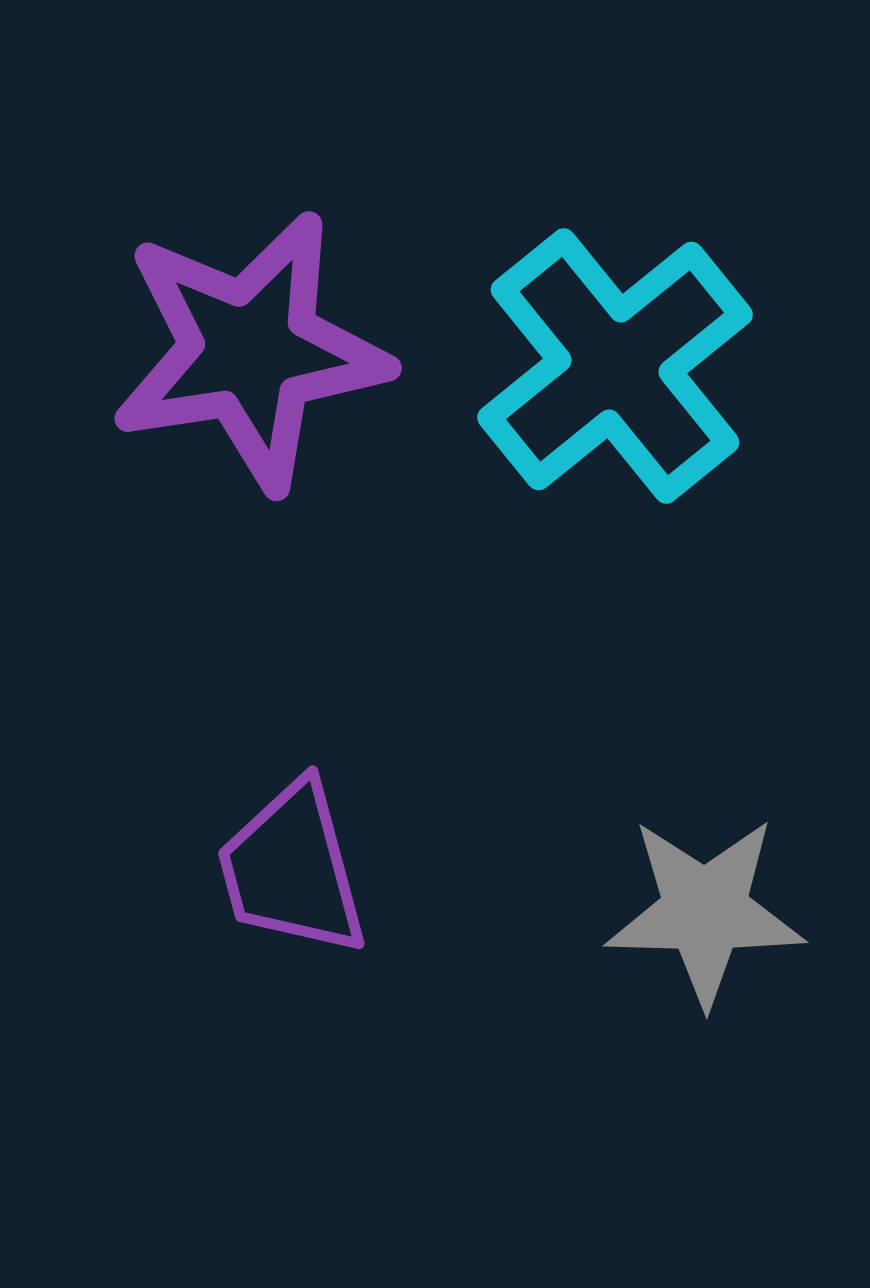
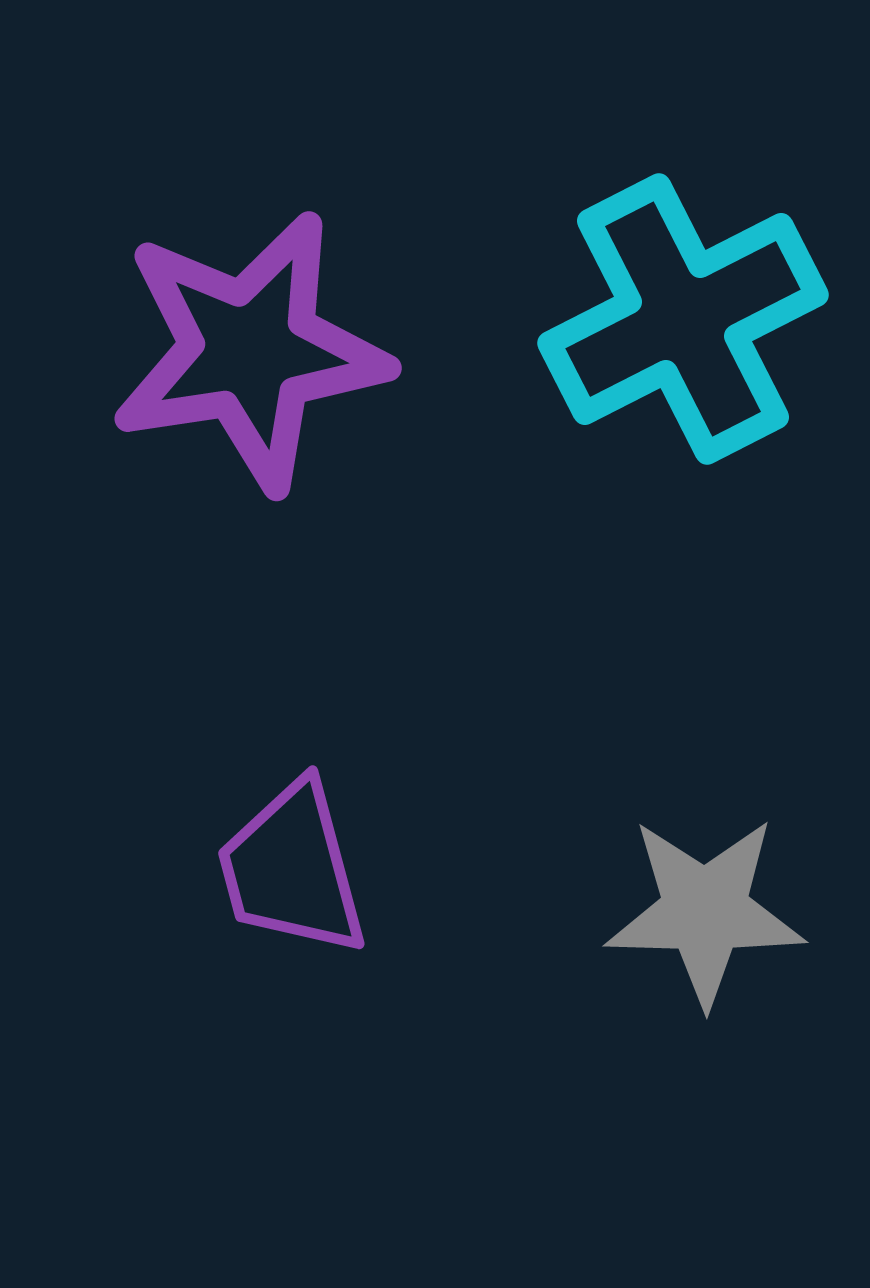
cyan cross: moved 68 px right, 47 px up; rotated 12 degrees clockwise
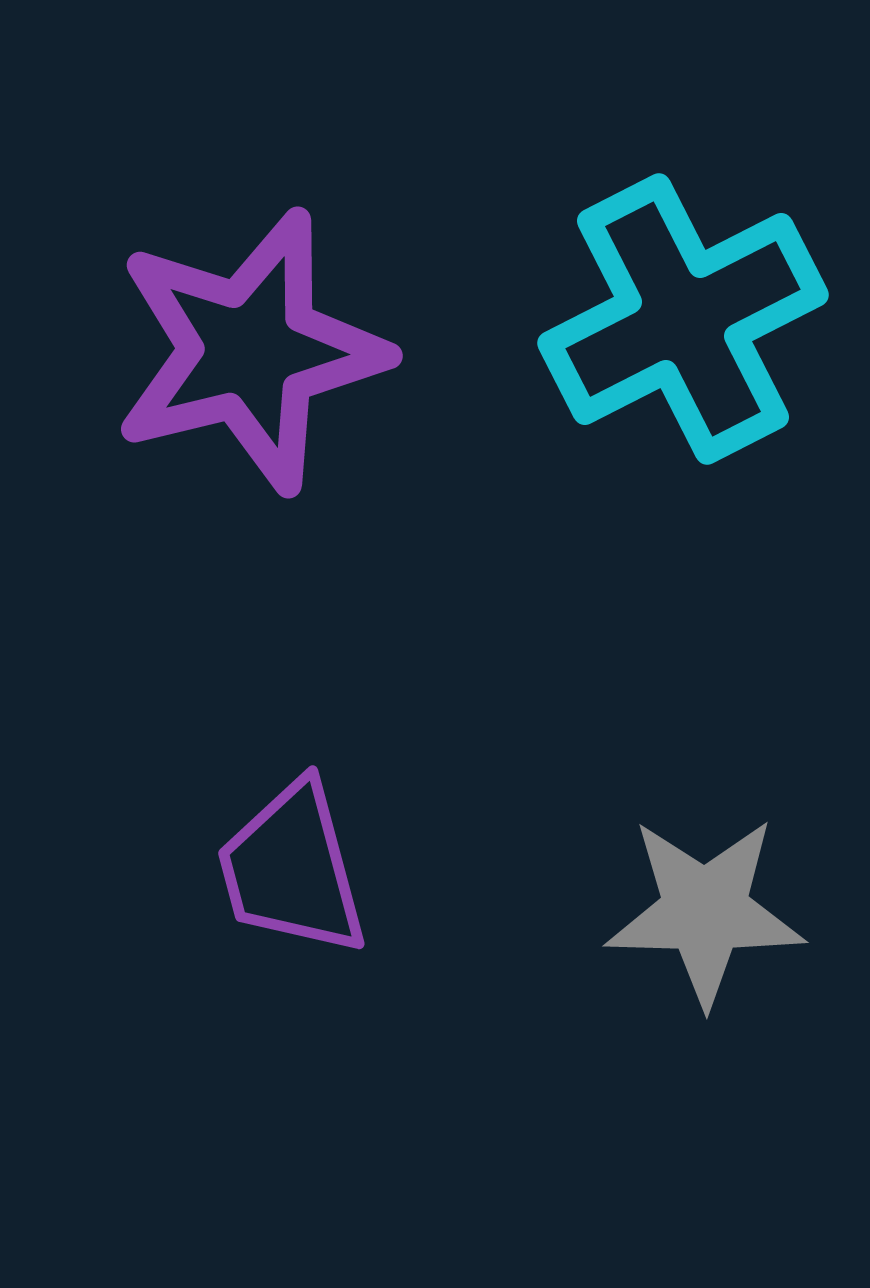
purple star: rotated 5 degrees counterclockwise
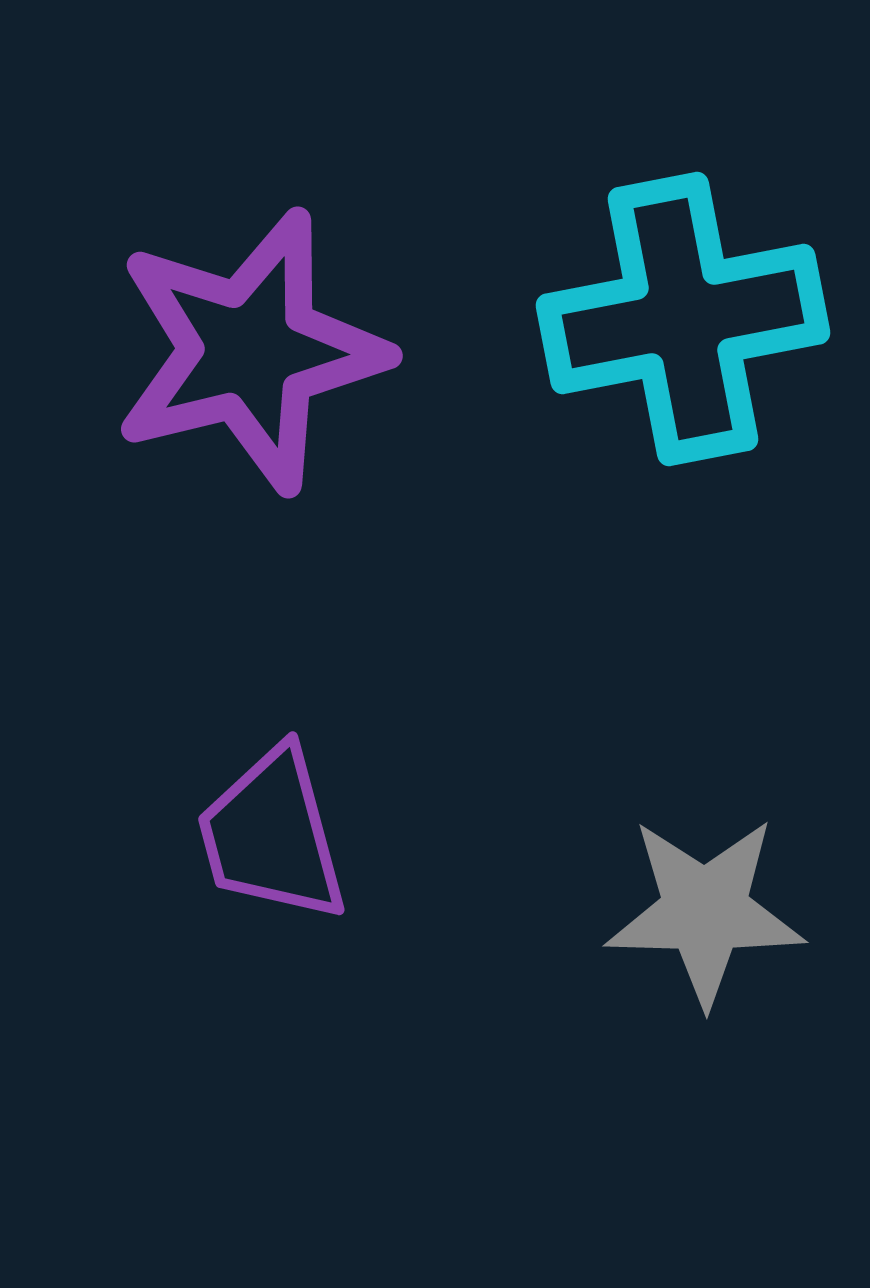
cyan cross: rotated 16 degrees clockwise
purple trapezoid: moved 20 px left, 34 px up
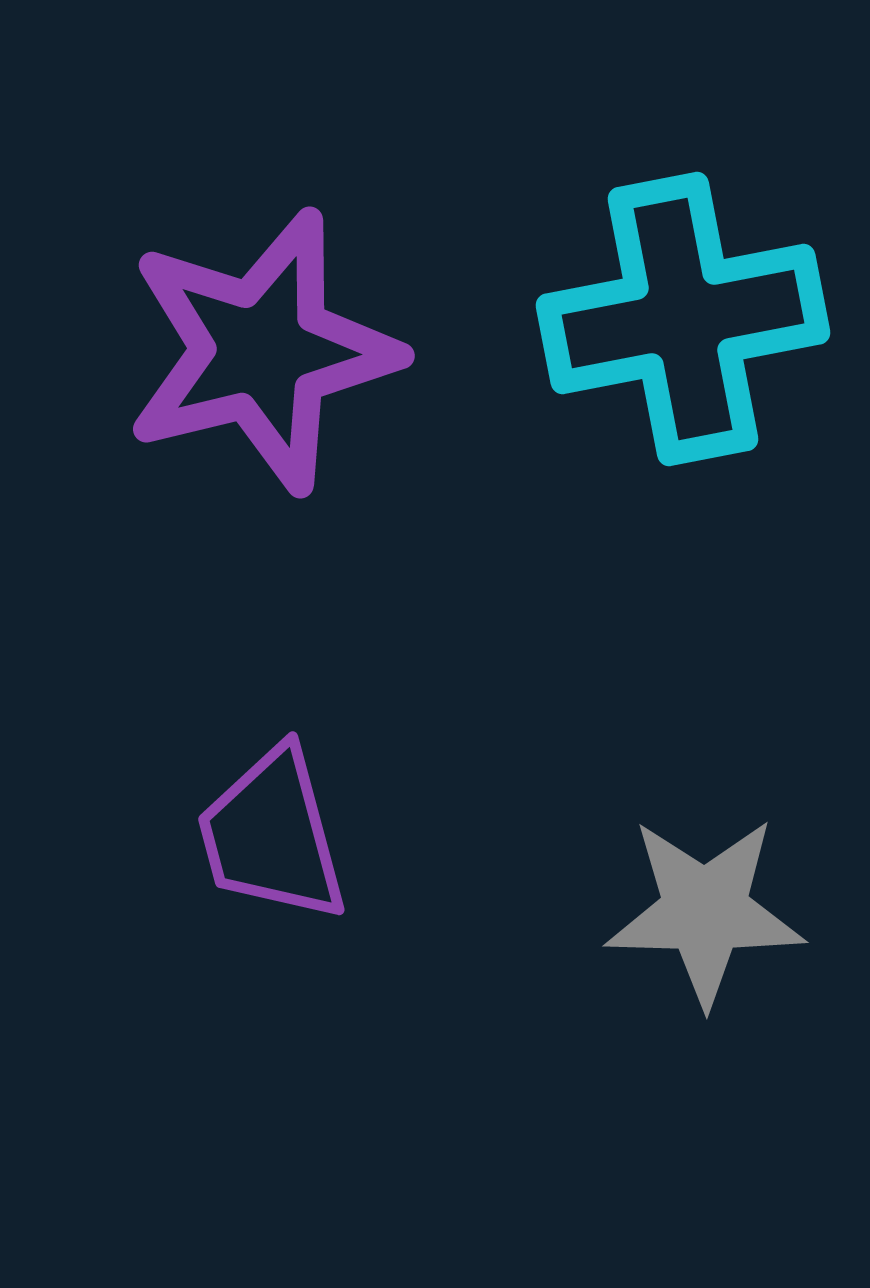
purple star: moved 12 px right
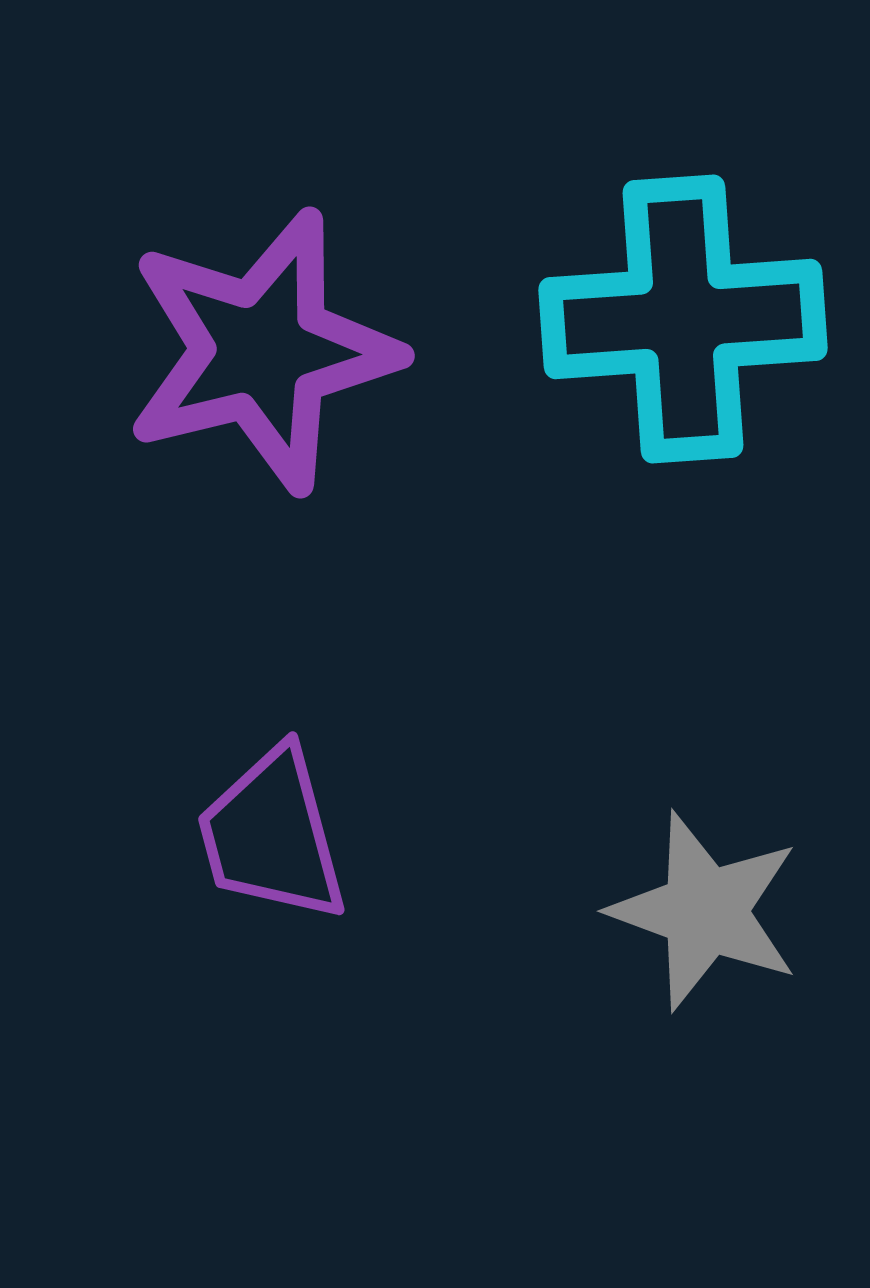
cyan cross: rotated 7 degrees clockwise
gray star: rotated 19 degrees clockwise
